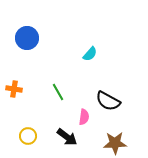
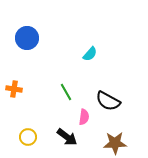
green line: moved 8 px right
yellow circle: moved 1 px down
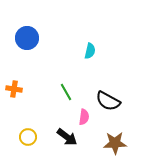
cyan semicircle: moved 3 px up; rotated 28 degrees counterclockwise
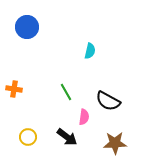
blue circle: moved 11 px up
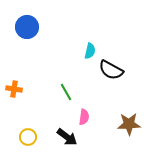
black semicircle: moved 3 px right, 31 px up
brown star: moved 14 px right, 19 px up
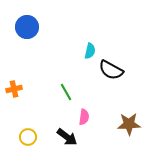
orange cross: rotated 21 degrees counterclockwise
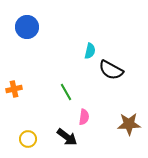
yellow circle: moved 2 px down
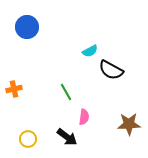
cyan semicircle: rotated 49 degrees clockwise
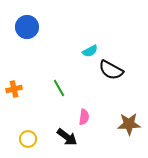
green line: moved 7 px left, 4 px up
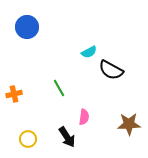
cyan semicircle: moved 1 px left, 1 px down
orange cross: moved 5 px down
black arrow: rotated 20 degrees clockwise
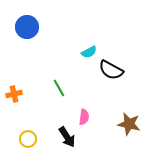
brown star: rotated 15 degrees clockwise
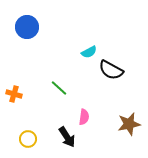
green line: rotated 18 degrees counterclockwise
orange cross: rotated 28 degrees clockwise
brown star: rotated 25 degrees counterclockwise
